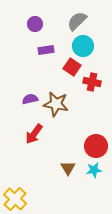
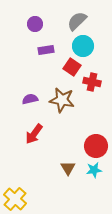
brown star: moved 6 px right, 4 px up
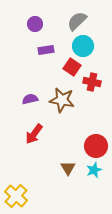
cyan star: rotated 14 degrees counterclockwise
yellow cross: moved 1 px right, 3 px up
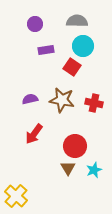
gray semicircle: rotated 45 degrees clockwise
red cross: moved 2 px right, 21 px down
red circle: moved 21 px left
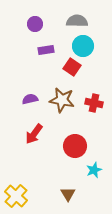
brown triangle: moved 26 px down
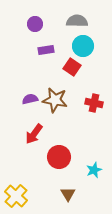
brown star: moved 7 px left
red circle: moved 16 px left, 11 px down
